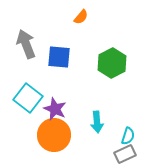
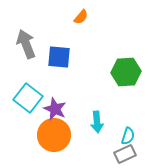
green hexagon: moved 14 px right, 9 px down; rotated 24 degrees clockwise
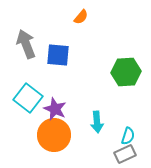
blue square: moved 1 px left, 2 px up
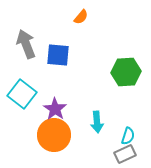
cyan square: moved 6 px left, 4 px up
purple star: rotated 10 degrees clockwise
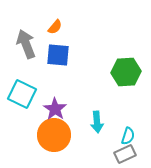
orange semicircle: moved 26 px left, 10 px down
cyan square: rotated 12 degrees counterclockwise
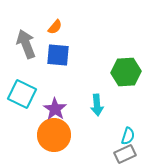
cyan arrow: moved 17 px up
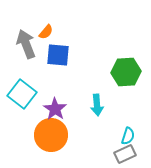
orange semicircle: moved 9 px left, 5 px down
cyan square: rotated 12 degrees clockwise
orange circle: moved 3 px left
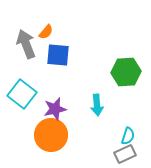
purple star: rotated 25 degrees clockwise
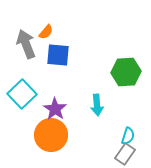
cyan square: rotated 8 degrees clockwise
purple star: rotated 25 degrees counterclockwise
gray rectangle: rotated 30 degrees counterclockwise
